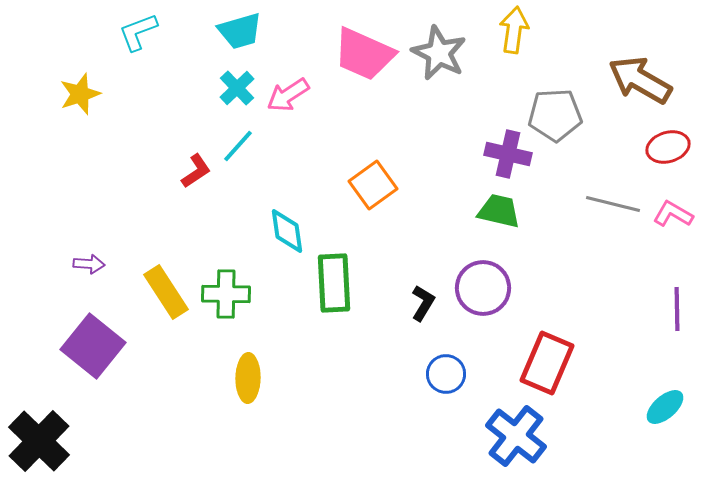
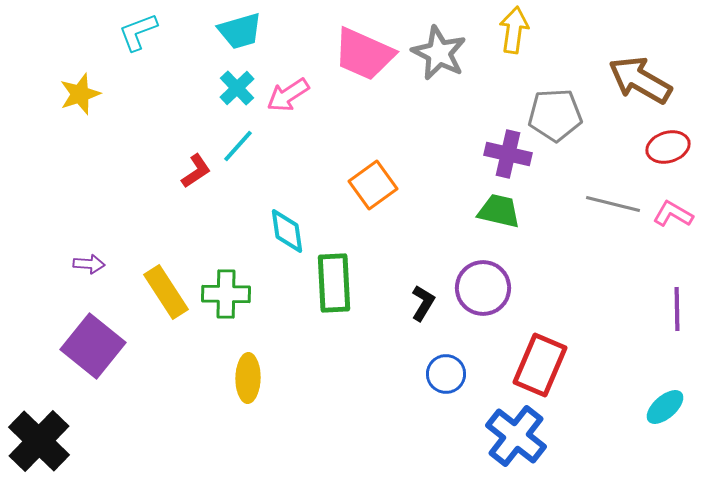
red rectangle: moved 7 px left, 2 px down
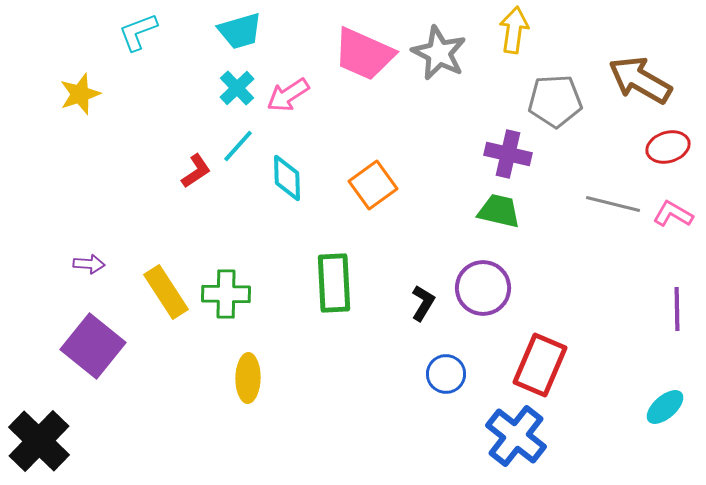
gray pentagon: moved 14 px up
cyan diamond: moved 53 px up; rotated 6 degrees clockwise
